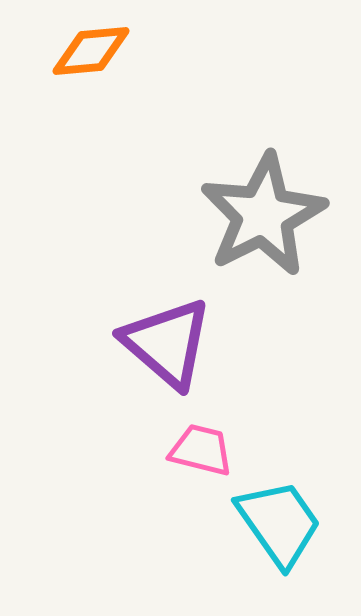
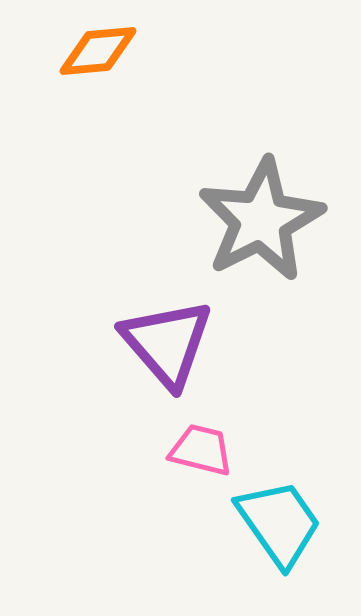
orange diamond: moved 7 px right
gray star: moved 2 px left, 5 px down
purple triangle: rotated 8 degrees clockwise
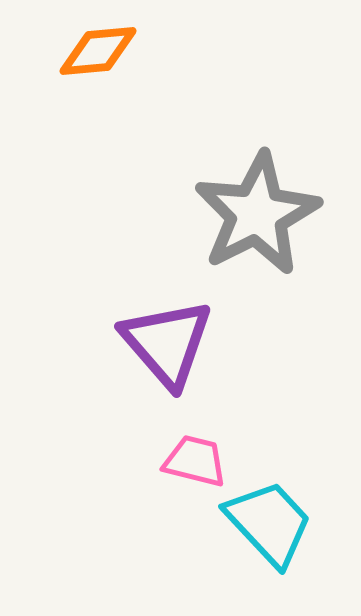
gray star: moved 4 px left, 6 px up
pink trapezoid: moved 6 px left, 11 px down
cyan trapezoid: moved 10 px left; rotated 8 degrees counterclockwise
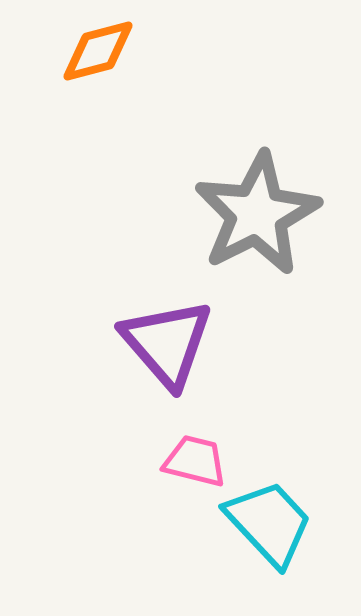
orange diamond: rotated 10 degrees counterclockwise
